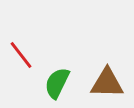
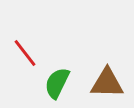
red line: moved 4 px right, 2 px up
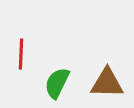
red line: moved 4 px left, 1 px down; rotated 40 degrees clockwise
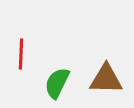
brown triangle: moved 1 px left, 4 px up
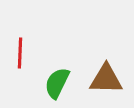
red line: moved 1 px left, 1 px up
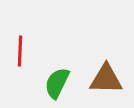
red line: moved 2 px up
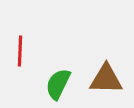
green semicircle: moved 1 px right, 1 px down
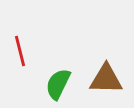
red line: rotated 16 degrees counterclockwise
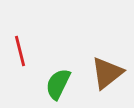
brown triangle: moved 1 px right, 6 px up; rotated 39 degrees counterclockwise
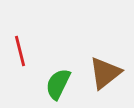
brown triangle: moved 2 px left
